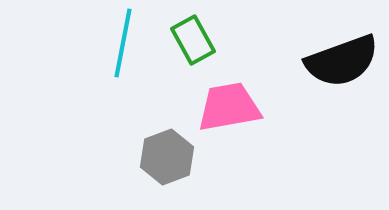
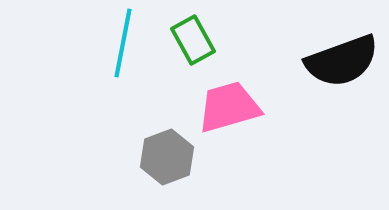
pink trapezoid: rotated 6 degrees counterclockwise
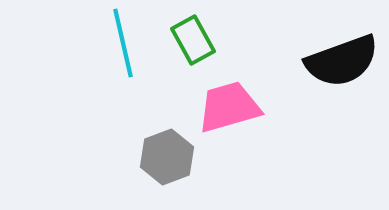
cyan line: rotated 24 degrees counterclockwise
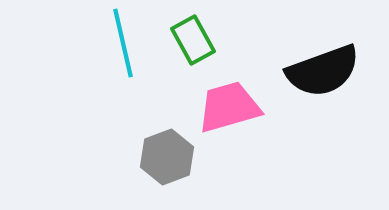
black semicircle: moved 19 px left, 10 px down
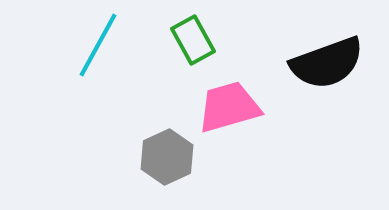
cyan line: moved 25 px left, 2 px down; rotated 42 degrees clockwise
black semicircle: moved 4 px right, 8 px up
gray hexagon: rotated 4 degrees counterclockwise
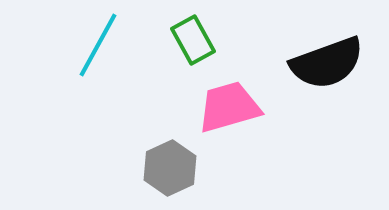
gray hexagon: moved 3 px right, 11 px down
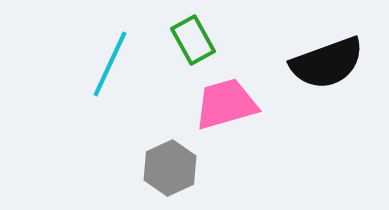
cyan line: moved 12 px right, 19 px down; rotated 4 degrees counterclockwise
pink trapezoid: moved 3 px left, 3 px up
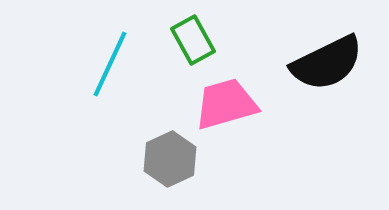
black semicircle: rotated 6 degrees counterclockwise
gray hexagon: moved 9 px up
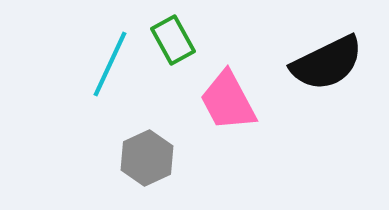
green rectangle: moved 20 px left
pink trapezoid: moved 2 px right, 3 px up; rotated 102 degrees counterclockwise
gray hexagon: moved 23 px left, 1 px up
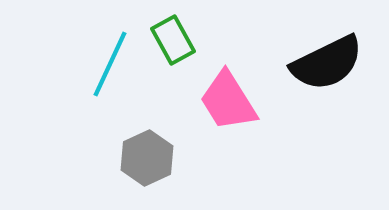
pink trapezoid: rotated 4 degrees counterclockwise
